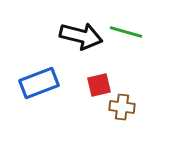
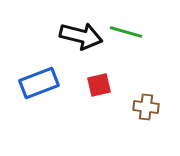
brown cross: moved 24 px right
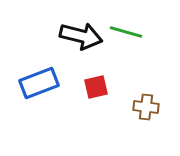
red square: moved 3 px left, 2 px down
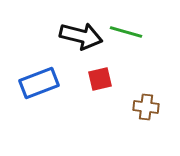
red square: moved 4 px right, 8 px up
